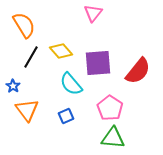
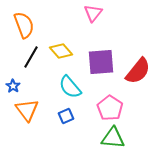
orange semicircle: rotated 12 degrees clockwise
purple square: moved 3 px right, 1 px up
cyan semicircle: moved 1 px left, 3 px down
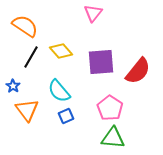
orange semicircle: moved 1 px right, 1 px down; rotated 36 degrees counterclockwise
cyan semicircle: moved 11 px left, 4 px down
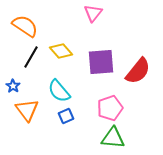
pink pentagon: rotated 20 degrees clockwise
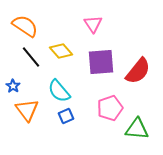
pink triangle: moved 11 px down; rotated 12 degrees counterclockwise
black line: rotated 70 degrees counterclockwise
green triangle: moved 24 px right, 9 px up
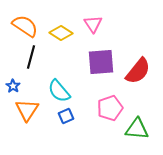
yellow diamond: moved 18 px up; rotated 15 degrees counterclockwise
black line: rotated 55 degrees clockwise
orange triangle: rotated 10 degrees clockwise
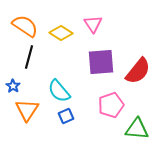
black line: moved 2 px left
pink pentagon: moved 1 px right, 3 px up
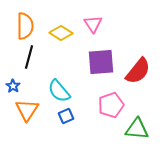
orange semicircle: rotated 56 degrees clockwise
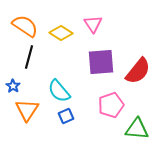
orange semicircle: rotated 56 degrees counterclockwise
